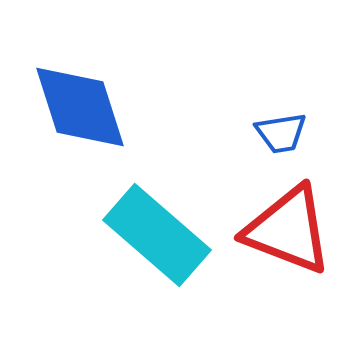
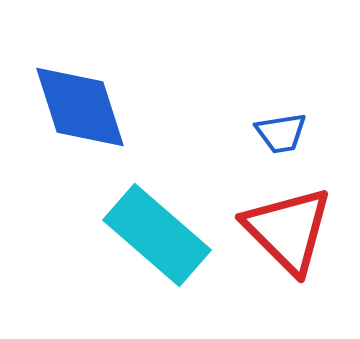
red triangle: rotated 24 degrees clockwise
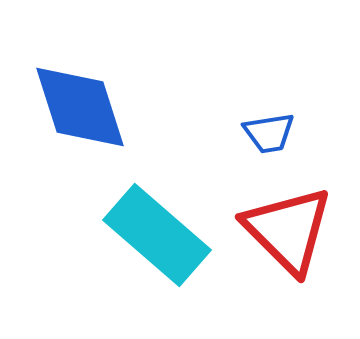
blue trapezoid: moved 12 px left
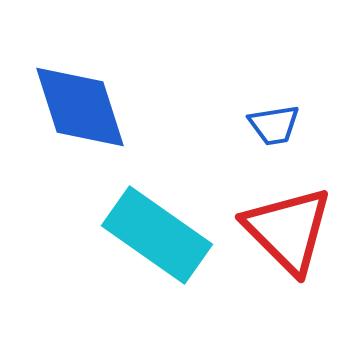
blue trapezoid: moved 5 px right, 8 px up
cyan rectangle: rotated 6 degrees counterclockwise
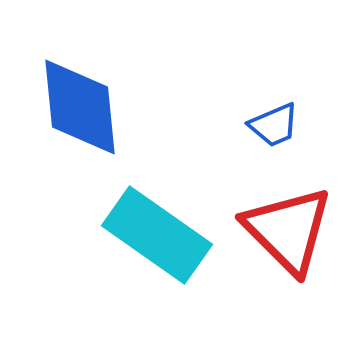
blue diamond: rotated 12 degrees clockwise
blue trapezoid: rotated 14 degrees counterclockwise
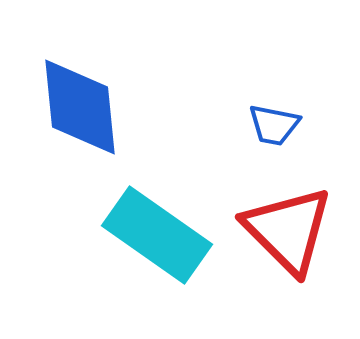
blue trapezoid: rotated 34 degrees clockwise
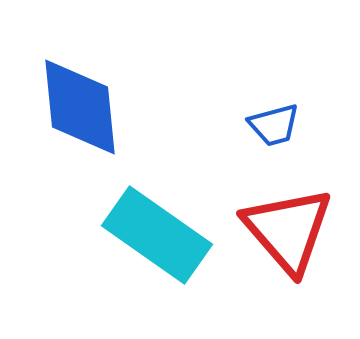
blue trapezoid: rotated 26 degrees counterclockwise
red triangle: rotated 4 degrees clockwise
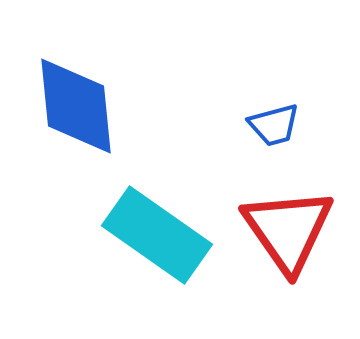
blue diamond: moved 4 px left, 1 px up
red triangle: rotated 6 degrees clockwise
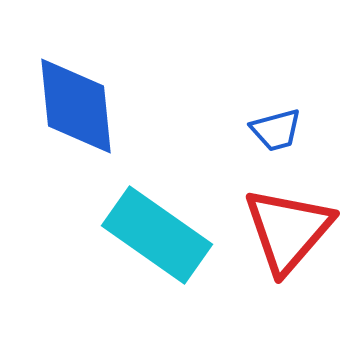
blue trapezoid: moved 2 px right, 5 px down
red triangle: rotated 16 degrees clockwise
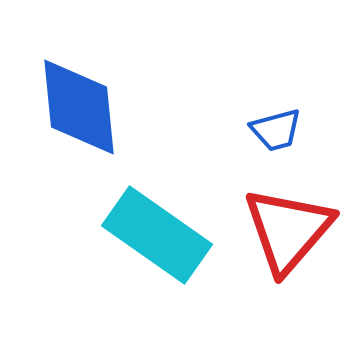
blue diamond: moved 3 px right, 1 px down
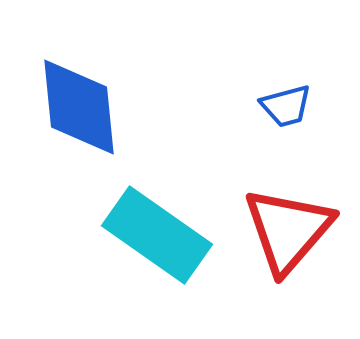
blue trapezoid: moved 10 px right, 24 px up
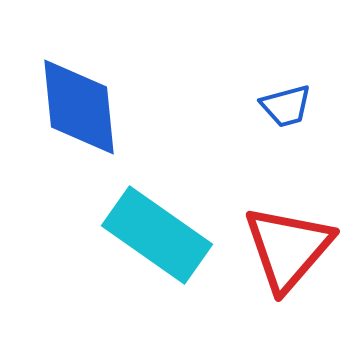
red triangle: moved 18 px down
